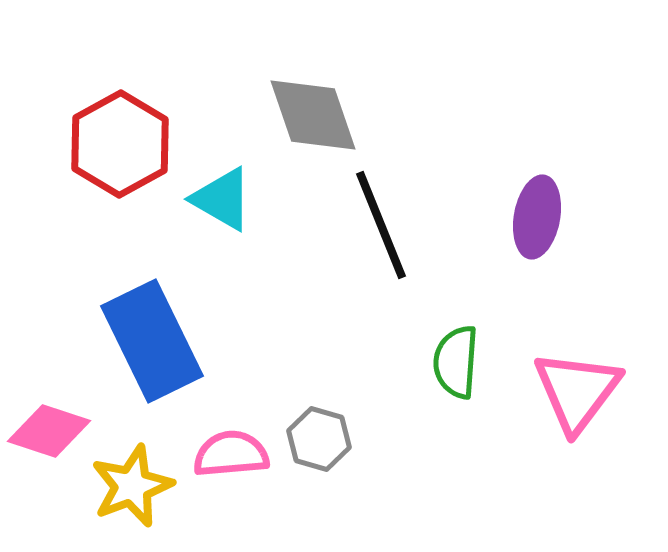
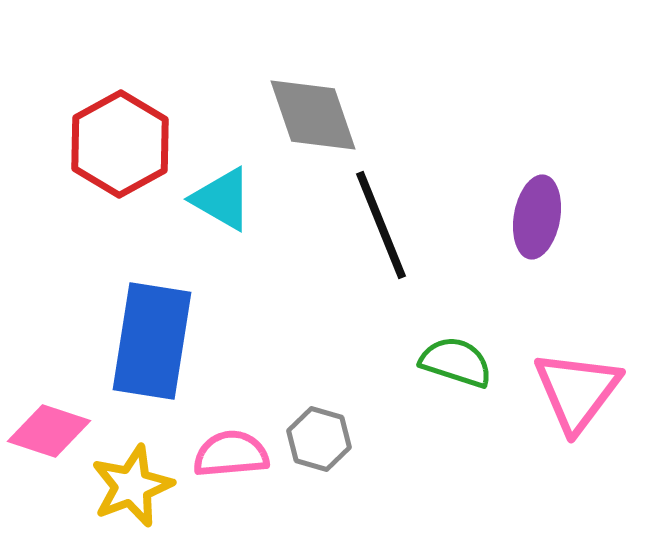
blue rectangle: rotated 35 degrees clockwise
green semicircle: rotated 104 degrees clockwise
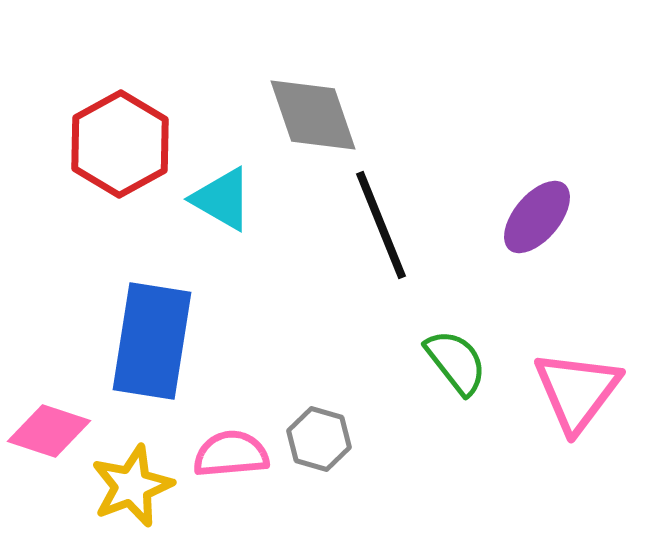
purple ellipse: rotated 30 degrees clockwise
green semicircle: rotated 34 degrees clockwise
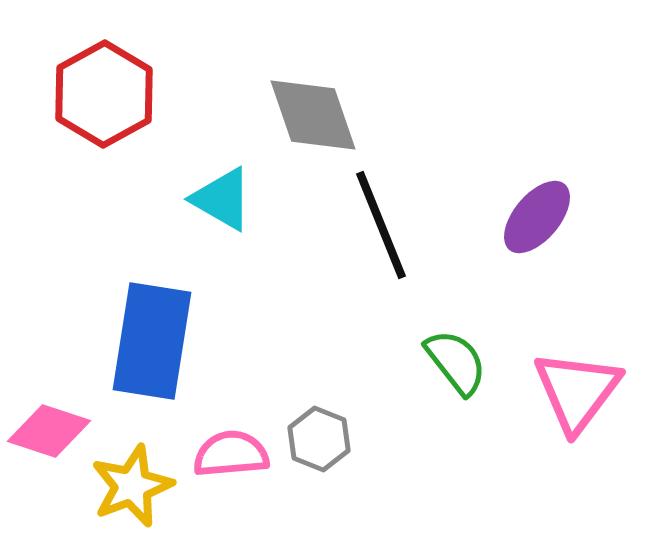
red hexagon: moved 16 px left, 50 px up
gray hexagon: rotated 6 degrees clockwise
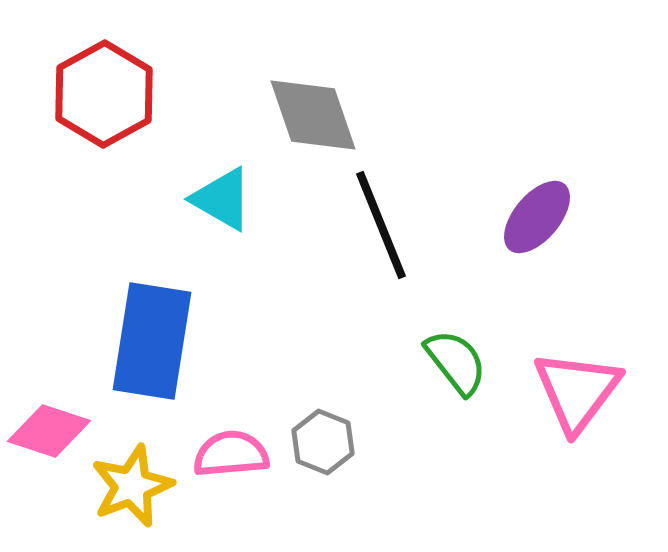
gray hexagon: moved 4 px right, 3 px down
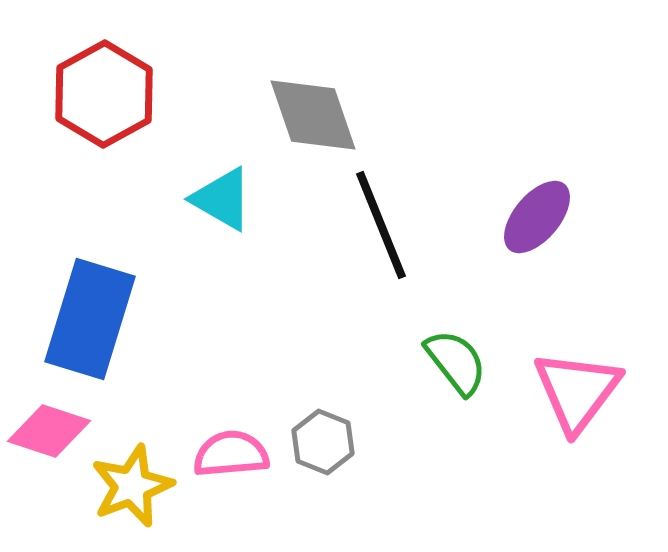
blue rectangle: moved 62 px left, 22 px up; rotated 8 degrees clockwise
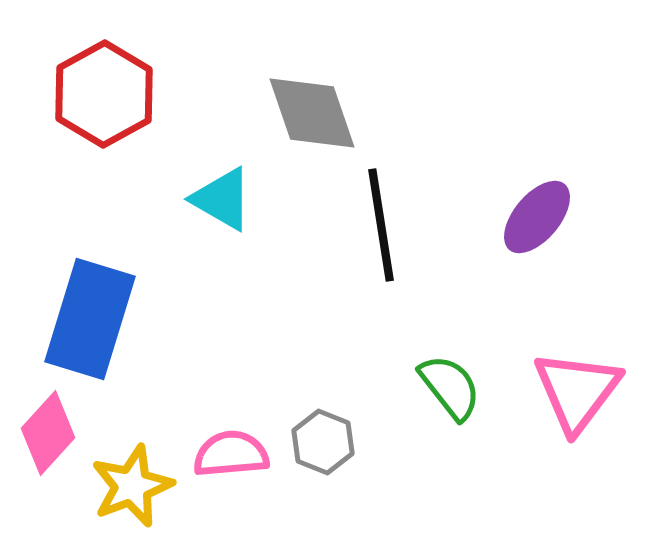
gray diamond: moved 1 px left, 2 px up
black line: rotated 13 degrees clockwise
green semicircle: moved 6 px left, 25 px down
pink diamond: moved 1 px left, 2 px down; rotated 66 degrees counterclockwise
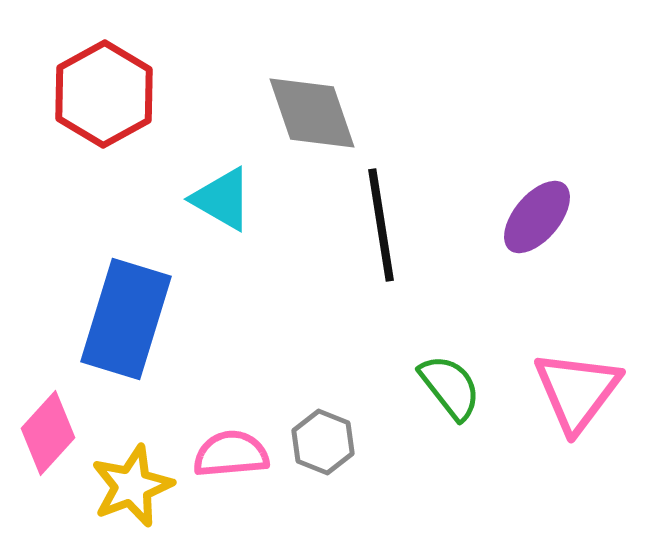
blue rectangle: moved 36 px right
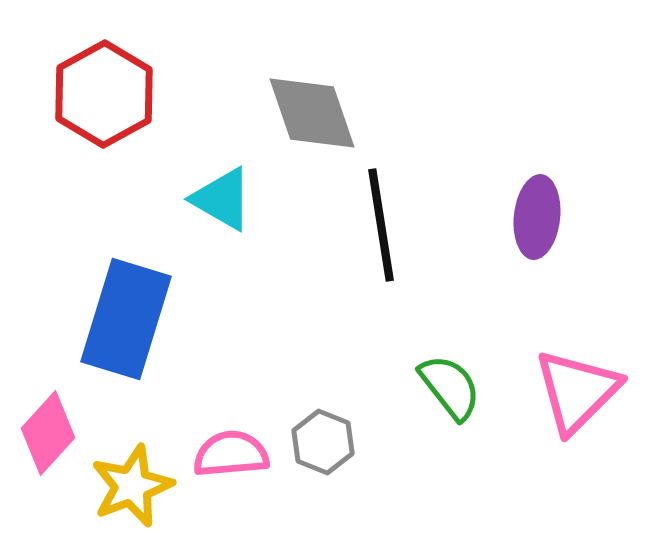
purple ellipse: rotated 34 degrees counterclockwise
pink triangle: rotated 8 degrees clockwise
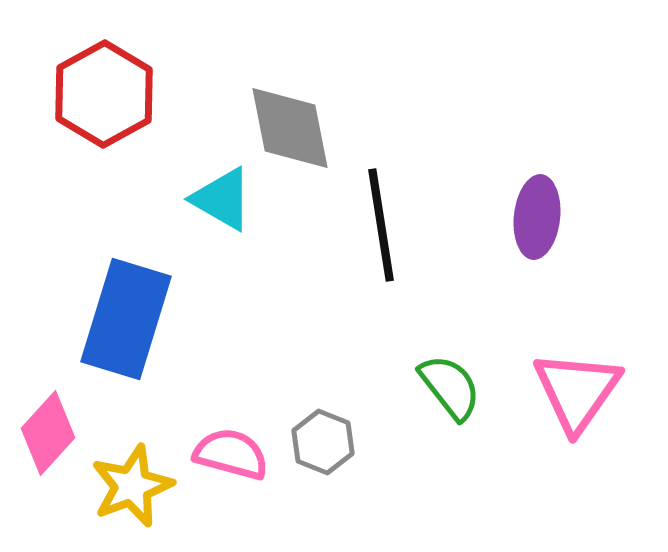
gray diamond: moved 22 px left, 15 px down; rotated 8 degrees clockwise
pink triangle: rotated 10 degrees counterclockwise
pink semicircle: rotated 20 degrees clockwise
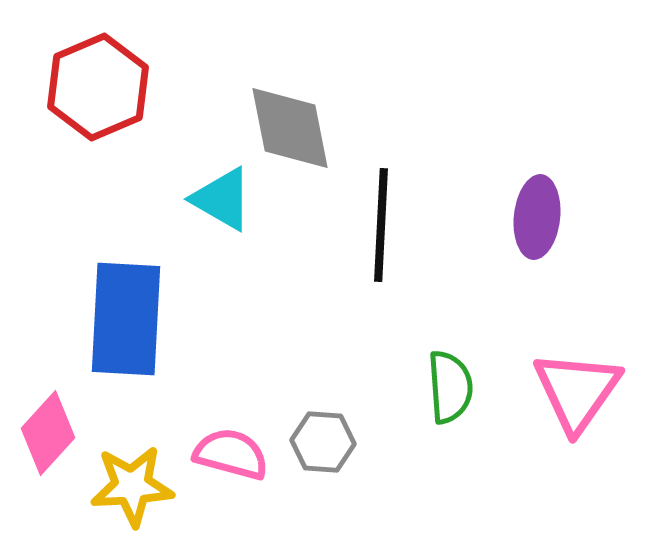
red hexagon: moved 6 px left, 7 px up; rotated 6 degrees clockwise
black line: rotated 12 degrees clockwise
blue rectangle: rotated 14 degrees counterclockwise
green semicircle: rotated 34 degrees clockwise
gray hexagon: rotated 18 degrees counterclockwise
yellow star: rotated 18 degrees clockwise
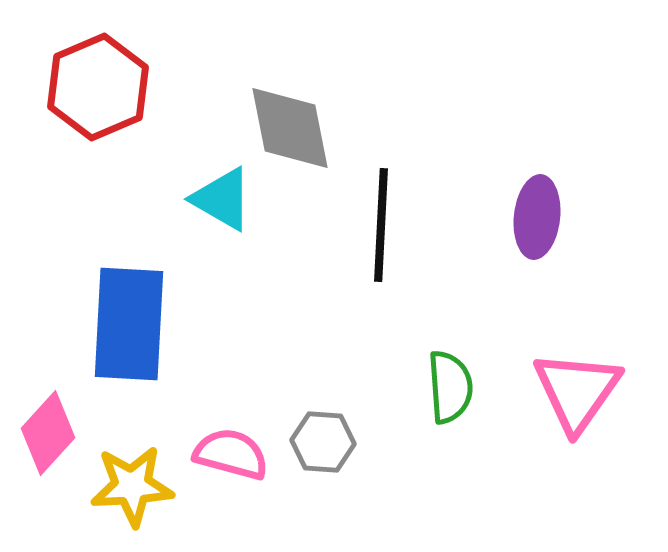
blue rectangle: moved 3 px right, 5 px down
